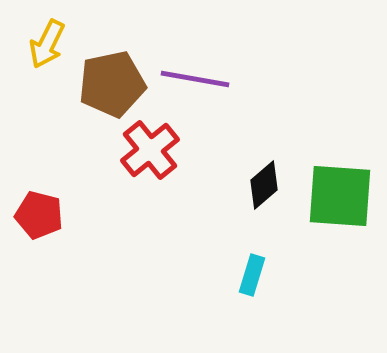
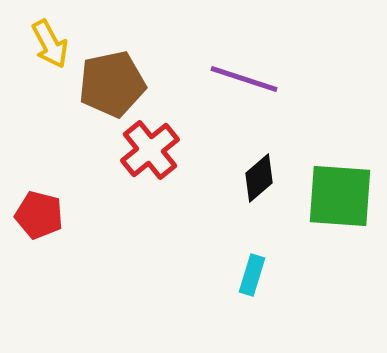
yellow arrow: moved 3 px right; rotated 54 degrees counterclockwise
purple line: moved 49 px right; rotated 8 degrees clockwise
black diamond: moved 5 px left, 7 px up
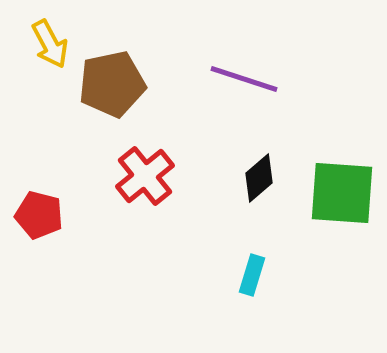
red cross: moved 5 px left, 26 px down
green square: moved 2 px right, 3 px up
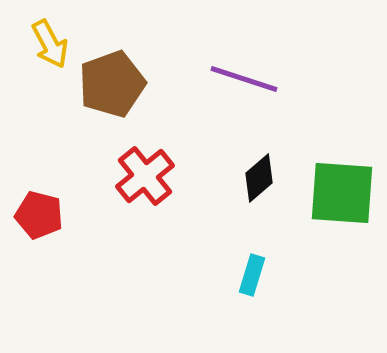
brown pentagon: rotated 8 degrees counterclockwise
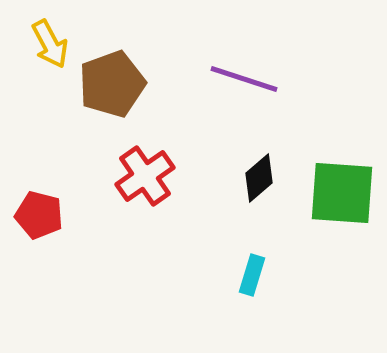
red cross: rotated 4 degrees clockwise
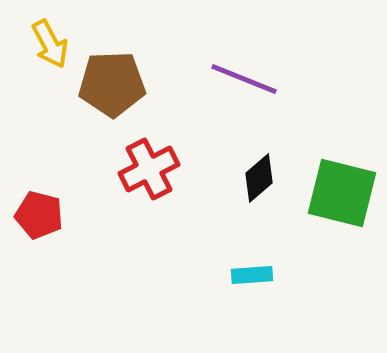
purple line: rotated 4 degrees clockwise
brown pentagon: rotated 18 degrees clockwise
red cross: moved 4 px right, 7 px up; rotated 8 degrees clockwise
green square: rotated 10 degrees clockwise
cyan rectangle: rotated 69 degrees clockwise
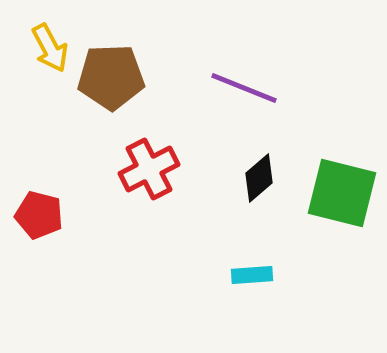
yellow arrow: moved 4 px down
purple line: moved 9 px down
brown pentagon: moved 1 px left, 7 px up
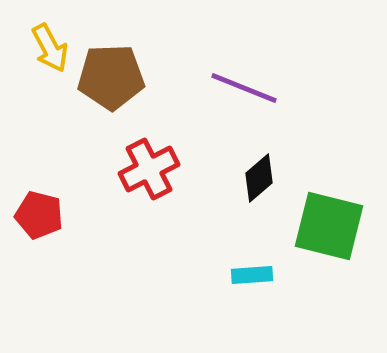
green square: moved 13 px left, 33 px down
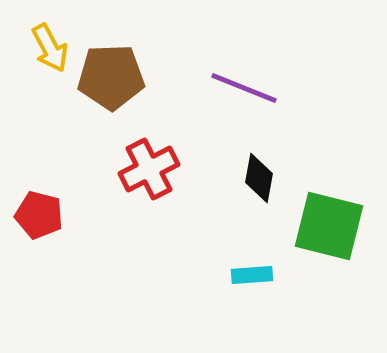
black diamond: rotated 39 degrees counterclockwise
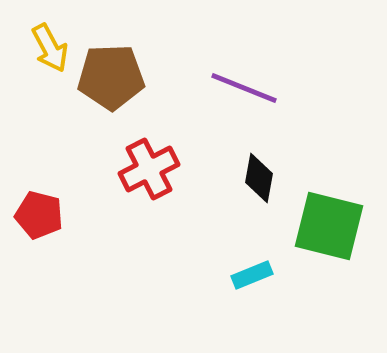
cyan rectangle: rotated 18 degrees counterclockwise
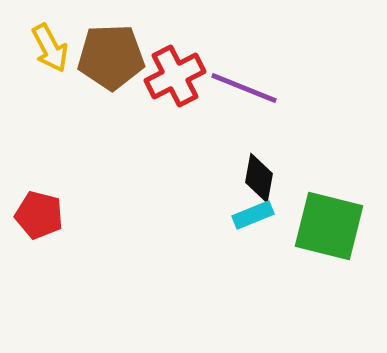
brown pentagon: moved 20 px up
red cross: moved 26 px right, 93 px up
cyan rectangle: moved 1 px right, 60 px up
